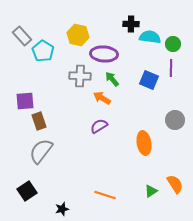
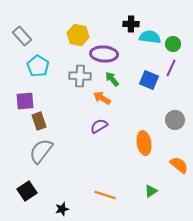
cyan pentagon: moved 5 px left, 15 px down
purple line: rotated 24 degrees clockwise
orange semicircle: moved 4 px right, 19 px up; rotated 18 degrees counterclockwise
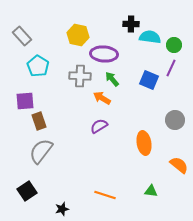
green circle: moved 1 px right, 1 px down
green triangle: rotated 40 degrees clockwise
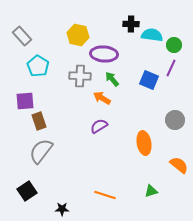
cyan semicircle: moved 2 px right, 2 px up
green triangle: rotated 24 degrees counterclockwise
black star: rotated 16 degrees clockwise
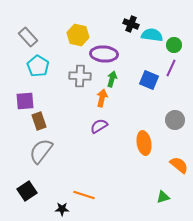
black cross: rotated 21 degrees clockwise
gray rectangle: moved 6 px right, 1 px down
green arrow: rotated 56 degrees clockwise
orange arrow: rotated 72 degrees clockwise
green triangle: moved 12 px right, 6 px down
orange line: moved 21 px left
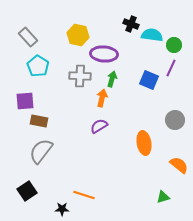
brown rectangle: rotated 60 degrees counterclockwise
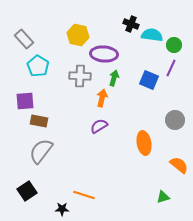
gray rectangle: moved 4 px left, 2 px down
green arrow: moved 2 px right, 1 px up
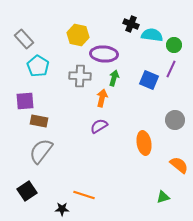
purple line: moved 1 px down
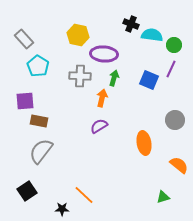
orange line: rotated 25 degrees clockwise
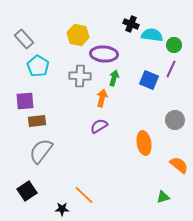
brown rectangle: moved 2 px left; rotated 18 degrees counterclockwise
